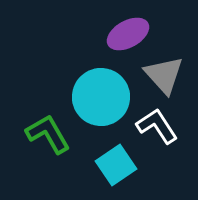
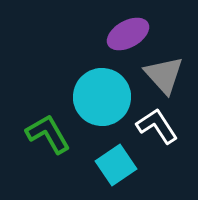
cyan circle: moved 1 px right
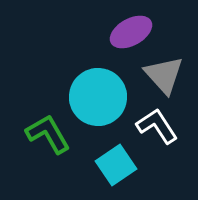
purple ellipse: moved 3 px right, 2 px up
cyan circle: moved 4 px left
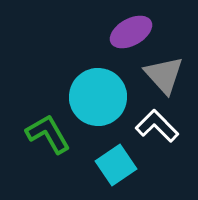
white L-shape: rotated 12 degrees counterclockwise
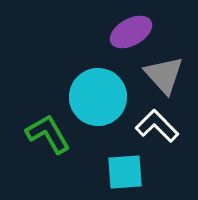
cyan square: moved 9 px right, 7 px down; rotated 30 degrees clockwise
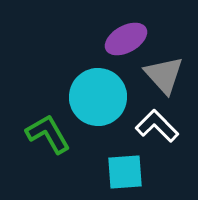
purple ellipse: moved 5 px left, 7 px down
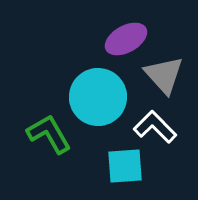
white L-shape: moved 2 px left, 1 px down
green L-shape: moved 1 px right
cyan square: moved 6 px up
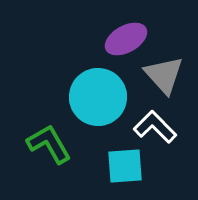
green L-shape: moved 10 px down
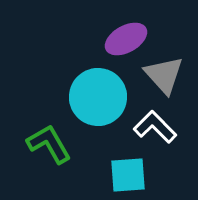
cyan square: moved 3 px right, 9 px down
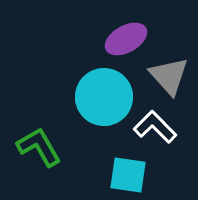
gray triangle: moved 5 px right, 1 px down
cyan circle: moved 6 px right
green L-shape: moved 10 px left, 3 px down
cyan square: rotated 12 degrees clockwise
